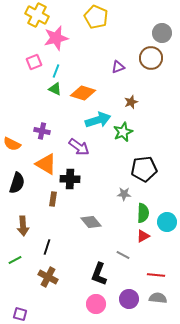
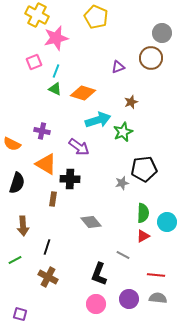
gray star: moved 2 px left, 11 px up; rotated 16 degrees counterclockwise
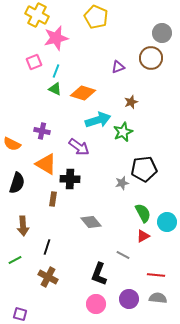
green semicircle: rotated 30 degrees counterclockwise
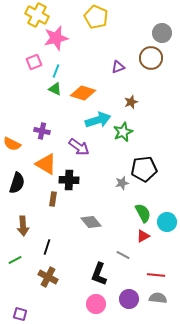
black cross: moved 1 px left, 1 px down
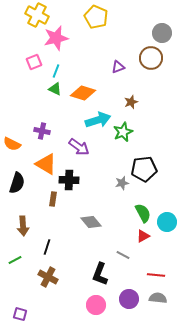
black L-shape: moved 1 px right
pink circle: moved 1 px down
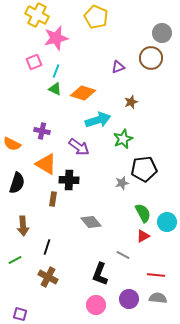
green star: moved 7 px down
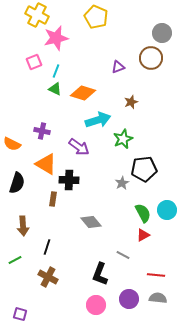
gray star: rotated 16 degrees counterclockwise
cyan circle: moved 12 px up
red triangle: moved 1 px up
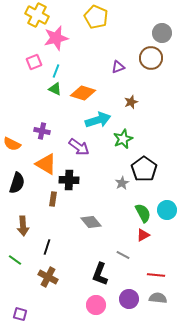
black pentagon: rotated 30 degrees counterclockwise
green line: rotated 64 degrees clockwise
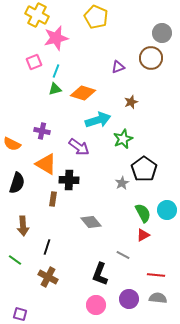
green triangle: rotated 40 degrees counterclockwise
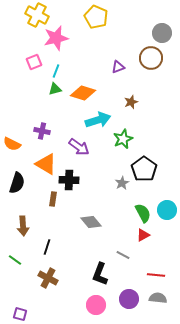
brown cross: moved 1 px down
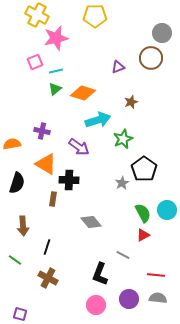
yellow pentagon: moved 1 px left, 1 px up; rotated 25 degrees counterclockwise
pink square: moved 1 px right
cyan line: rotated 56 degrees clockwise
green triangle: rotated 24 degrees counterclockwise
orange semicircle: rotated 144 degrees clockwise
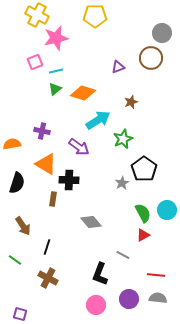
cyan arrow: rotated 15 degrees counterclockwise
brown arrow: rotated 30 degrees counterclockwise
